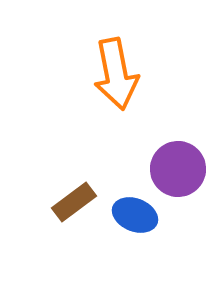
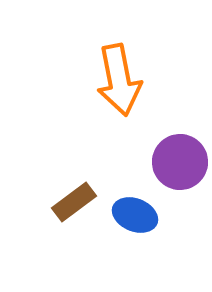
orange arrow: moved 3 px right, 6 px down
purple circle: moved 2 px right, 7 px up
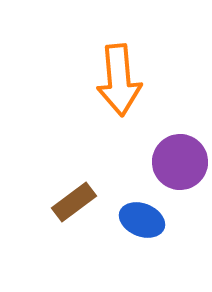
orange arrow: rotated 6 degrees clockwise
blue ellipse: moved 7 px right, 5 px down
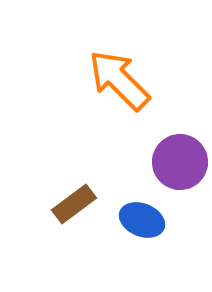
orange arrow: rotated 140 degrees clockwise
brown rectangle: moved 2 px down
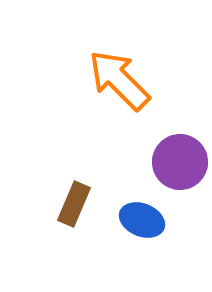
brown rectangle: rotated 30 degrees counterclockwise
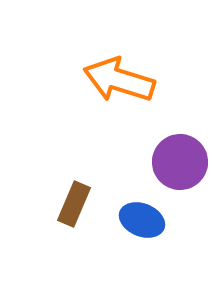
orange arrow: rotated 28 degrees counterclockwise
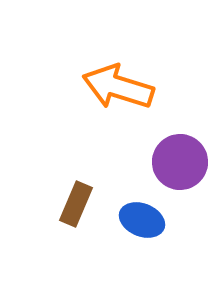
orange arrow: moved 1 px left, 7 px down
brown rectangle: moved 2 px right
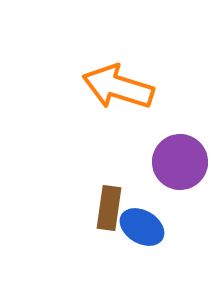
brown rectangle: moved 33 px right, 4 px down; rotated 15 degrees counterclockwise
blue ellipse: moved 7 px down; rotated 9 degrees clockwise
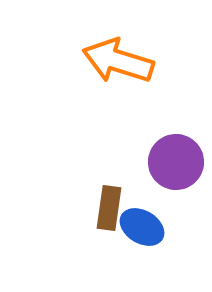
orange arrow: moved 26 px up
purple circle: moved 4 px left
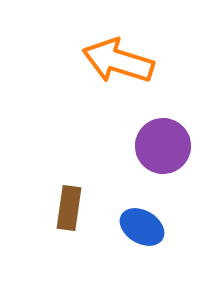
purple circle: moved 13 px left, 16 px up
brown rectangle: moved 40 px left
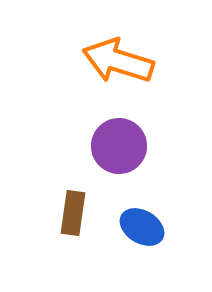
purple circle: moved 44 px left
brown rectangle: moved 4 px right, 5 px down
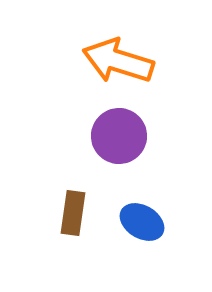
purple circle: moved 10 px up
blue ellipse: moved 5 px up
